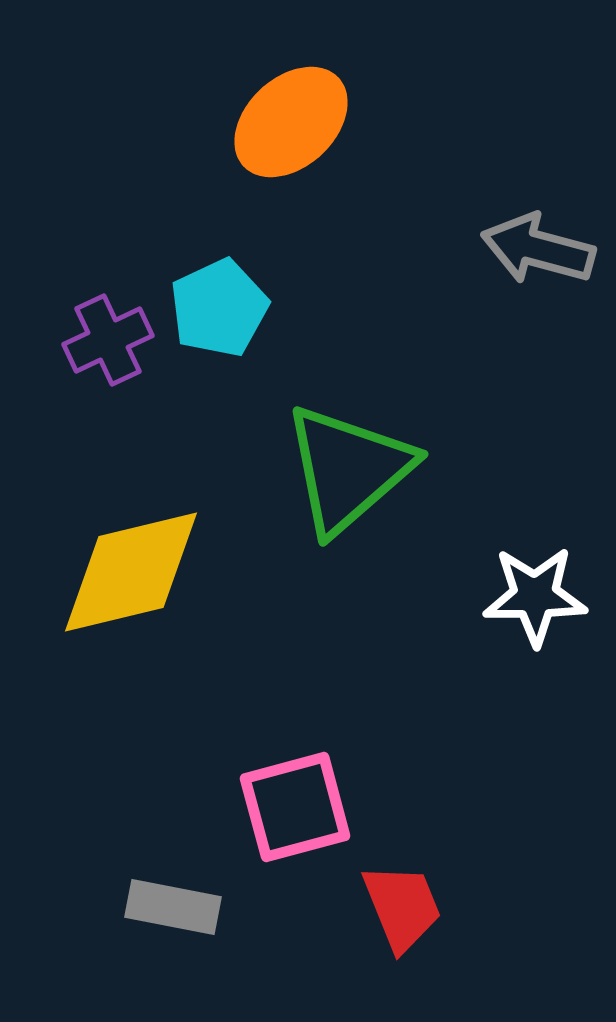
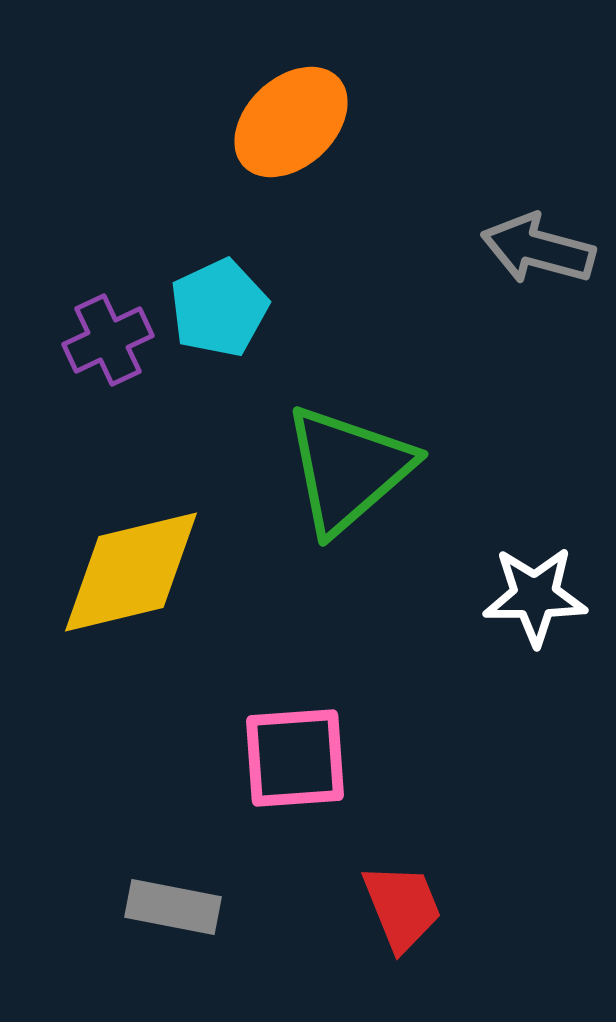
pink square: moved 49 px up; rotated 11 degrees clockwise
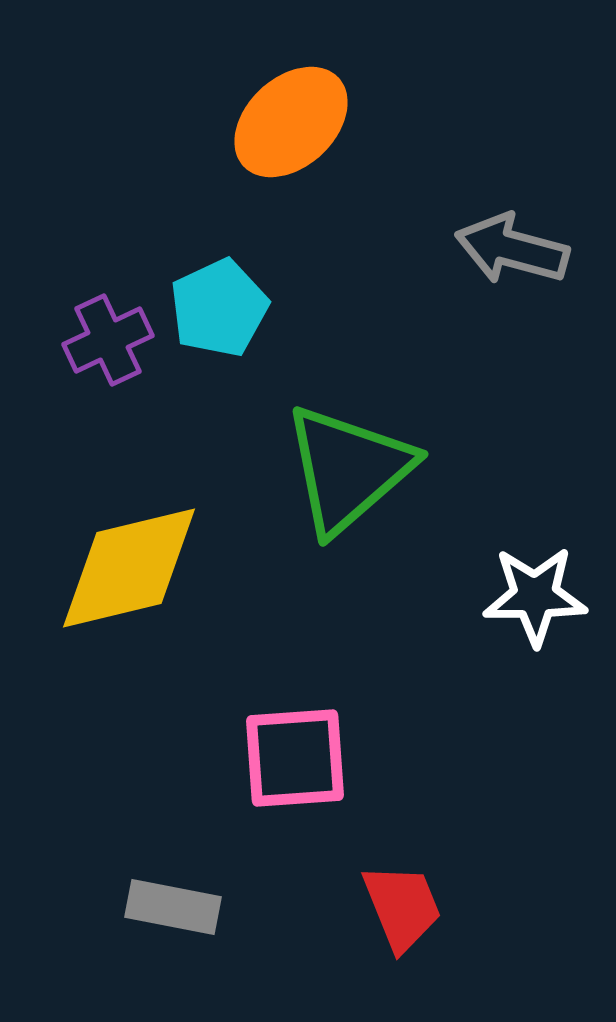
gray arrow: moved 26 px left
yellow diamond: moved 2 px left, 4 px up
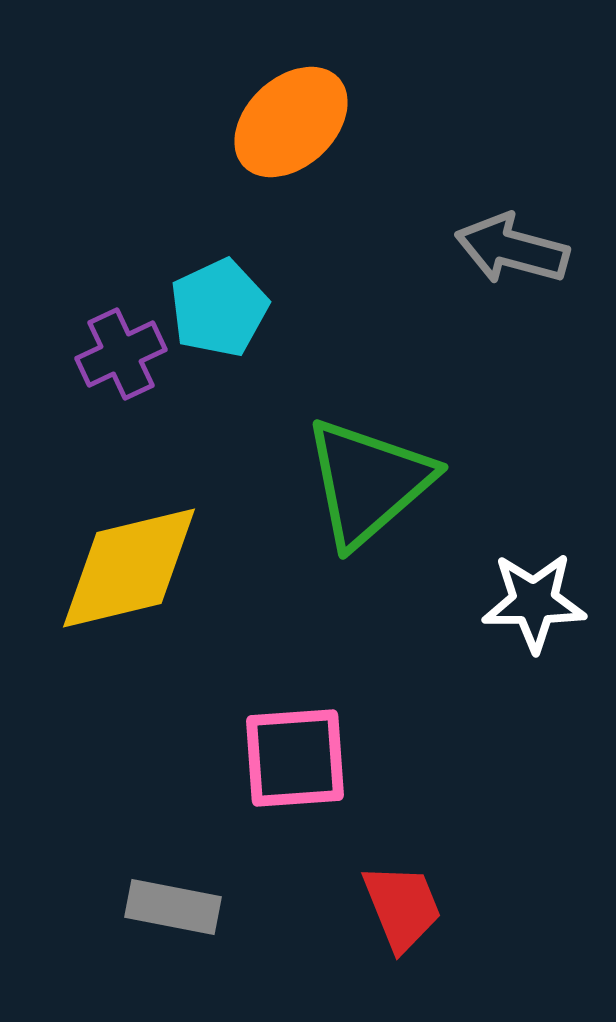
purple cross: moved 13 px right, 14 px down
green triangle: moved 20 px right, 13 px down
white star: moved 1 px left, 6 px down
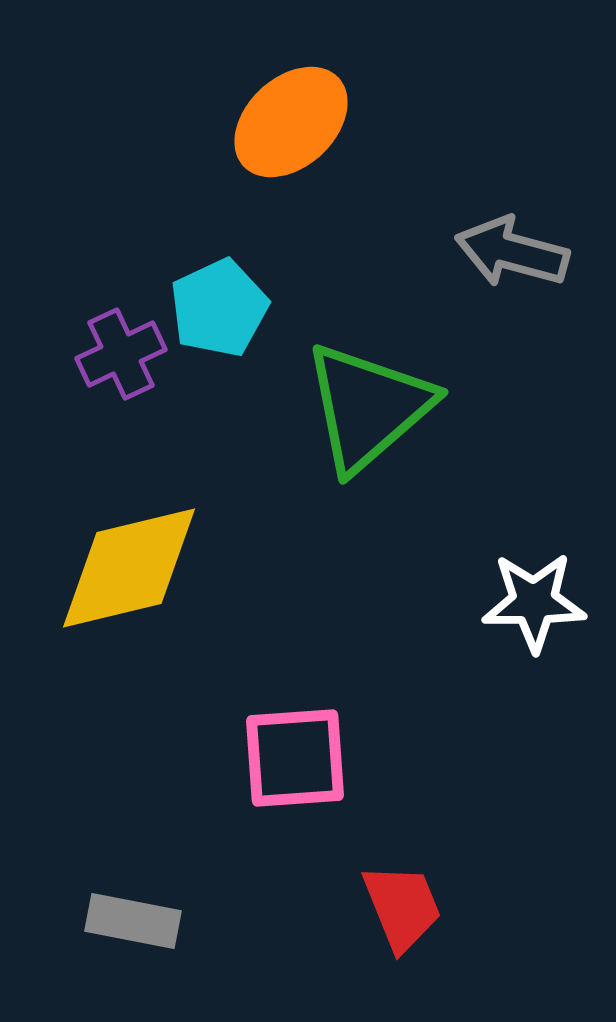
gray arrow: moved 3 px down
green triangle: moved 75 px up
gray rectangle: moved 40 px left, 14 px down
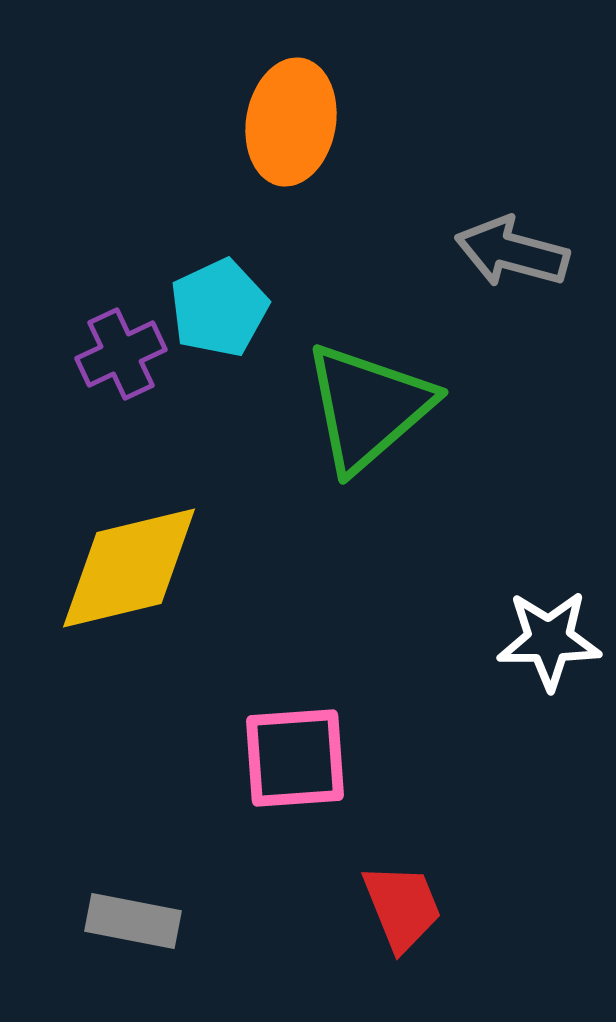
orange ellipse: rotated 37 degrees counterclockwise
white star: moved 15 px right, 38 px down
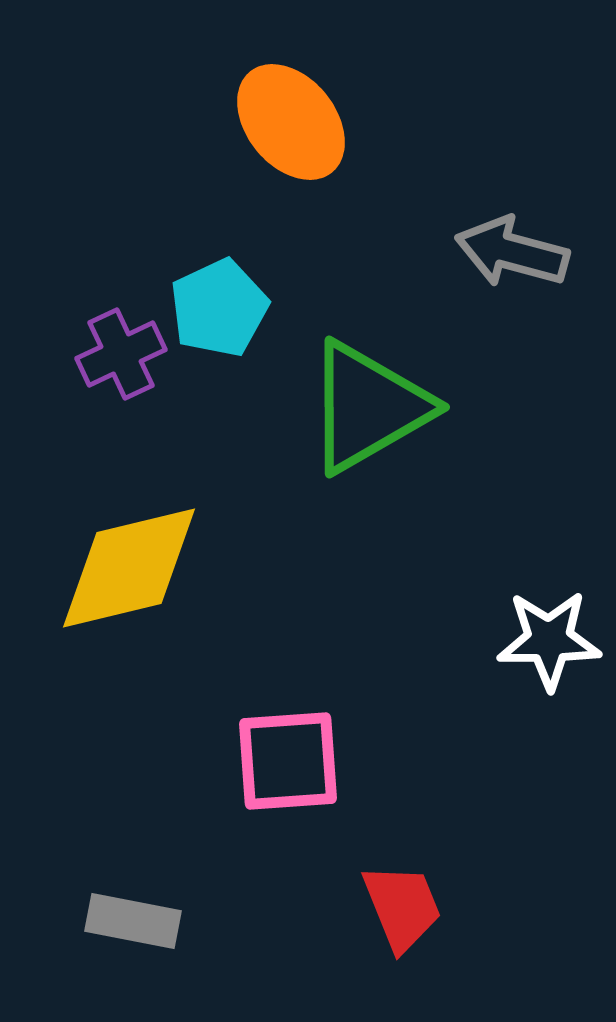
orange ellipse: rotated 49 degrees counterclockwise
green triangle: rotated 11 degrees clockwise
pink square: moved 7 px left, 3 px down
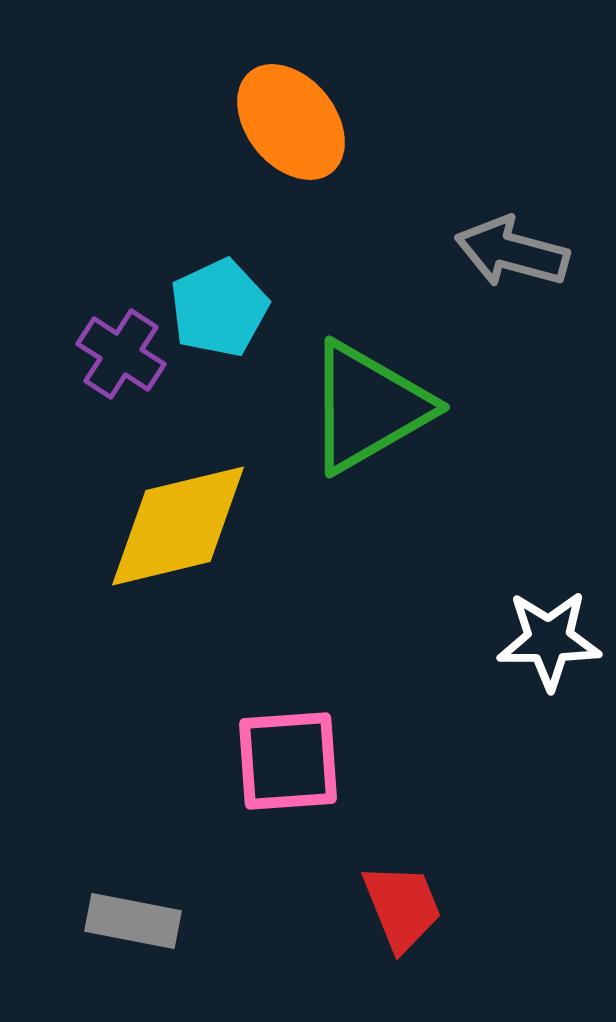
purple cross: rotated 32 degrees counterclockwise
yellow diamond: moved 49 px right, 42 px up
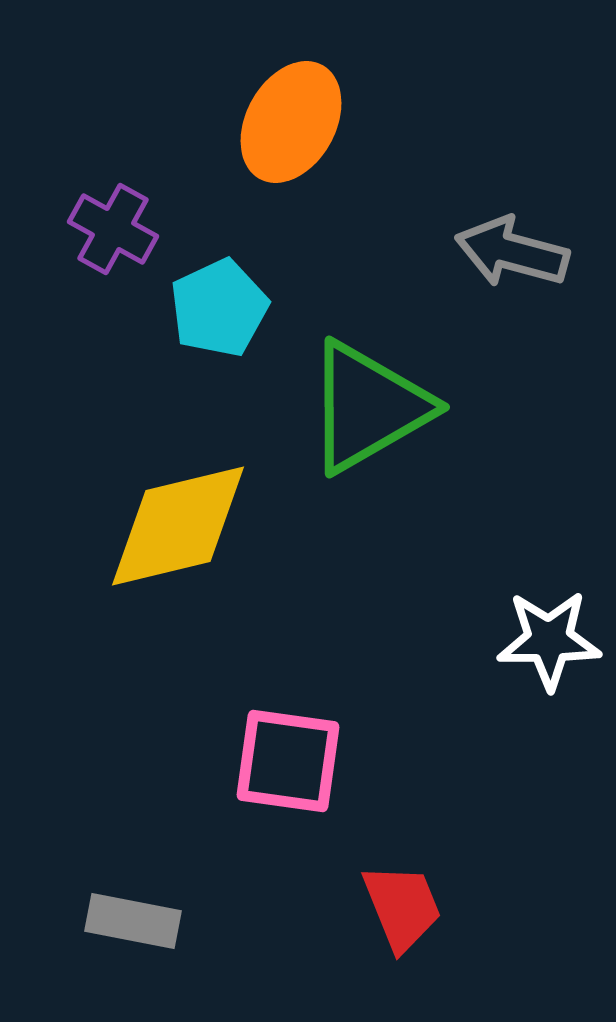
orange ellipse: rotated 68 degrees clockwise
purple cross: moved 8 px left, 125 px up; rotated 4 degrees counterclockwise
pink square: rotated 12 degrees clockwise
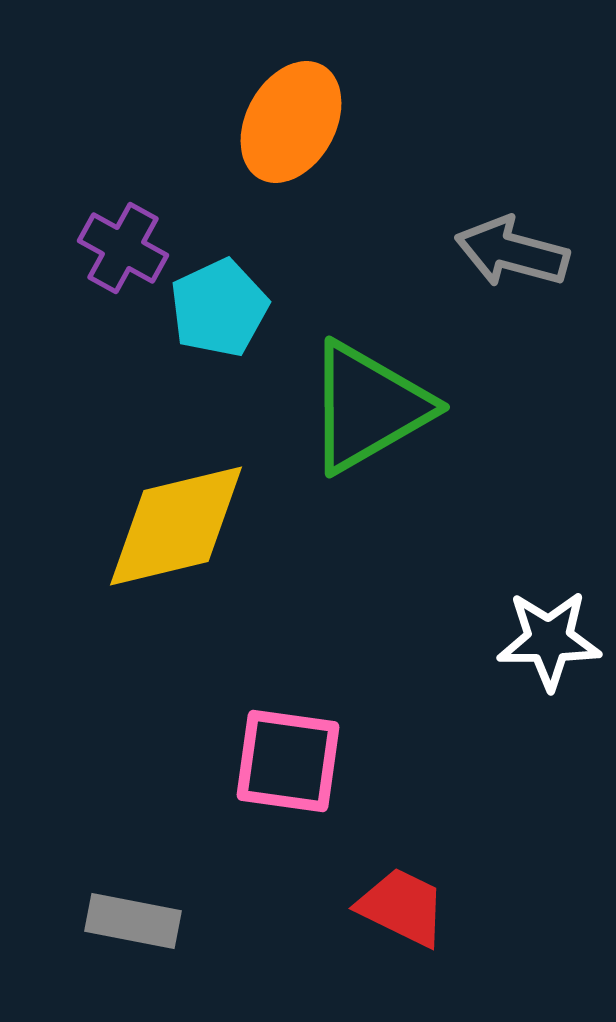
purple cross: moved 10 px right, 19 px down
yellow diamond: moved 2 px left
red trapezoid: rotated 42 degrees counterclockwise
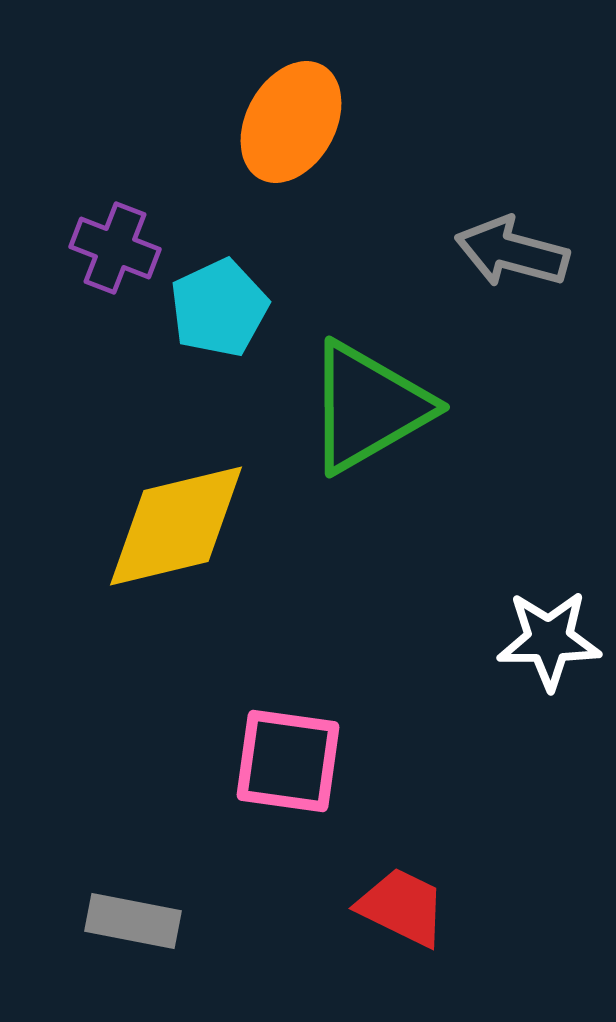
purple cross: moved 8 px left; rotated 8 degrees counterclockwise
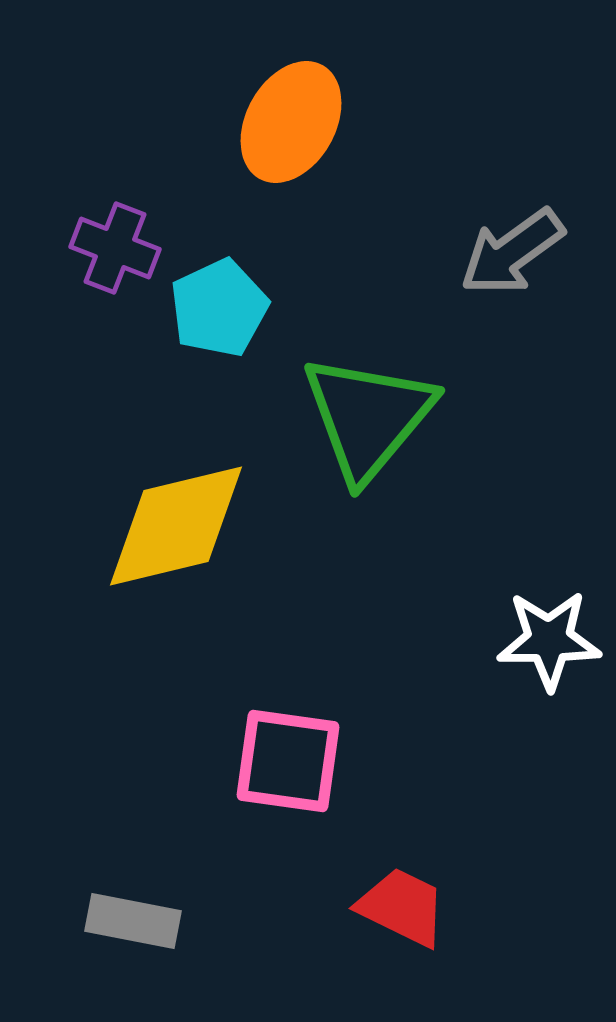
gray arrow: rotated 51 degrees counterclockwise
green triangle: moved 10 px down; rotated 20 degrees counterclockwise
